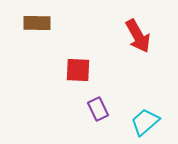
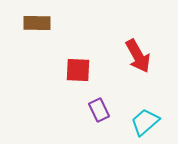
red arrow: moved 20 px down
purple rectangle: moved 1 px right, 1 px down
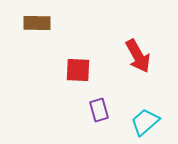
purple rectangle: rotated 10 degrees clockwise
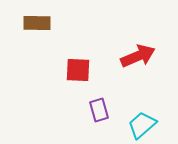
red arrow: rotated 84 degrees counterclockwise
cyan trapezoid: moved 3 px left, 3 px down
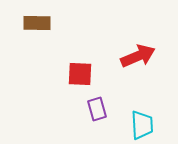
red square: moved 2 px right, 4 px down
purple rectangle: moved 2 px left, 1 px up
cyan trapezoid: rotated 128 degrees clockwise
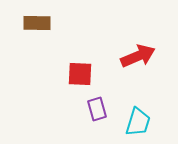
cyan trapezoid: moved 4 px left, 3 px up; rotated 20 degrees clockwise
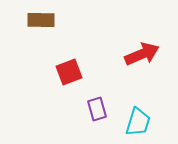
brown rectangle: moved 4 px right, 3 px up
red arrow: moved 4 px right, 2 px up
red square: moved 11 px left, 2 px up; rotated 24 degrees counterclockwise
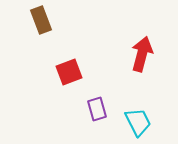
brown rectangle: rotated 68 degrees clockwise
red arrow: rotated 52 degrees counterclockwise
cyan trapezoid: rotated 44 degrees counterclockwise
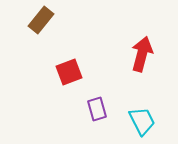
brown rectangle: rotated 60 degrees clockwise
cyan trapezoid: moved 4 px right, 1 px up
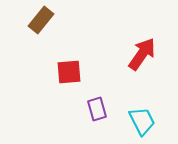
red arrow: rotated 20 degrees clockwise
red square: rotated 16 degrees clockwise
